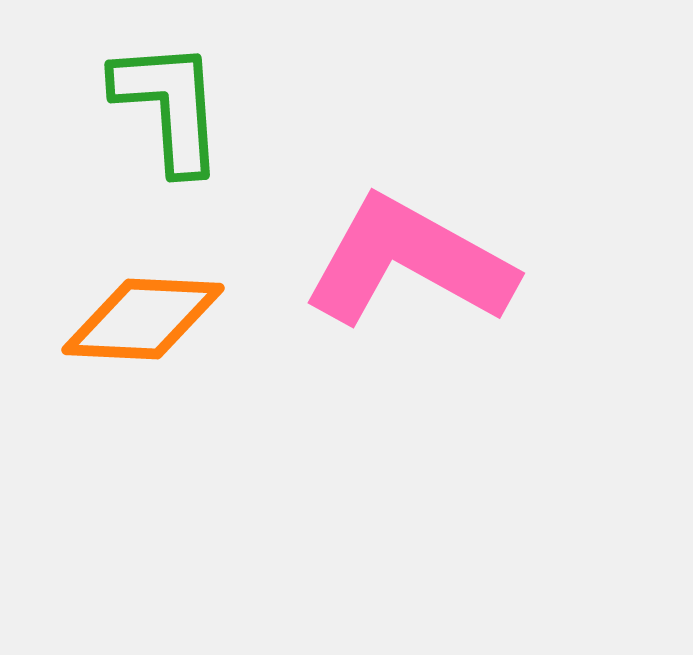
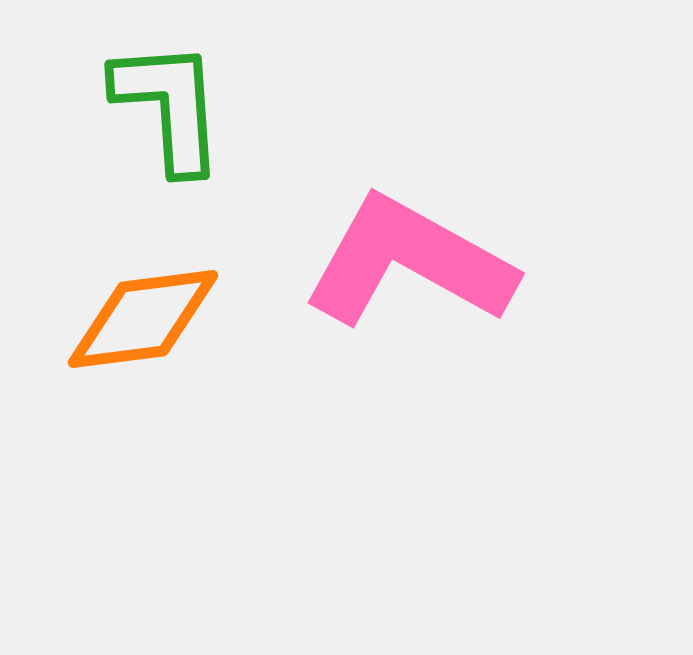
orange diamond: rotated 10 degrees counterclockwise
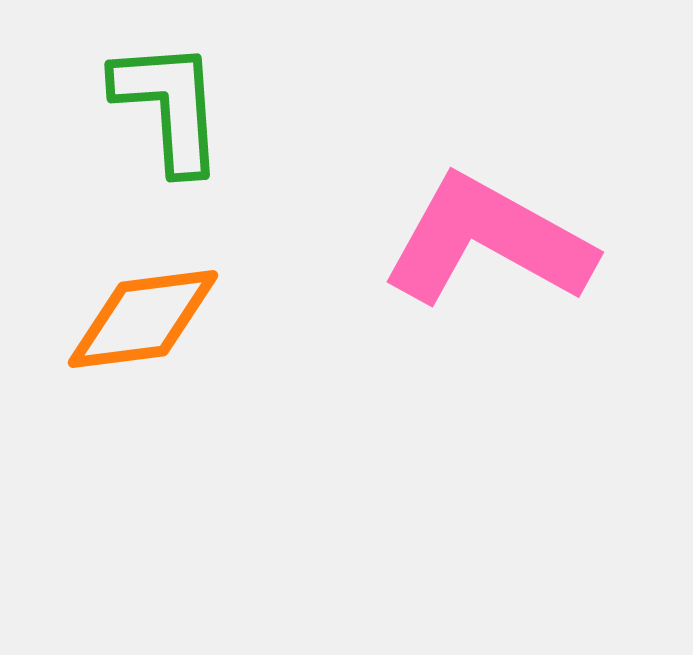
pink L-shape: moved 79 px right, 21 px up
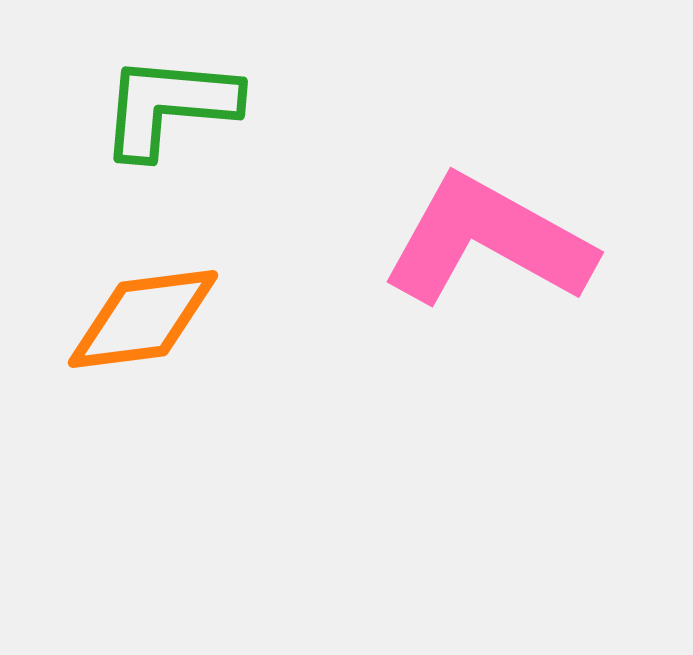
green L-shape: rotated 81 degrees counterclockwise
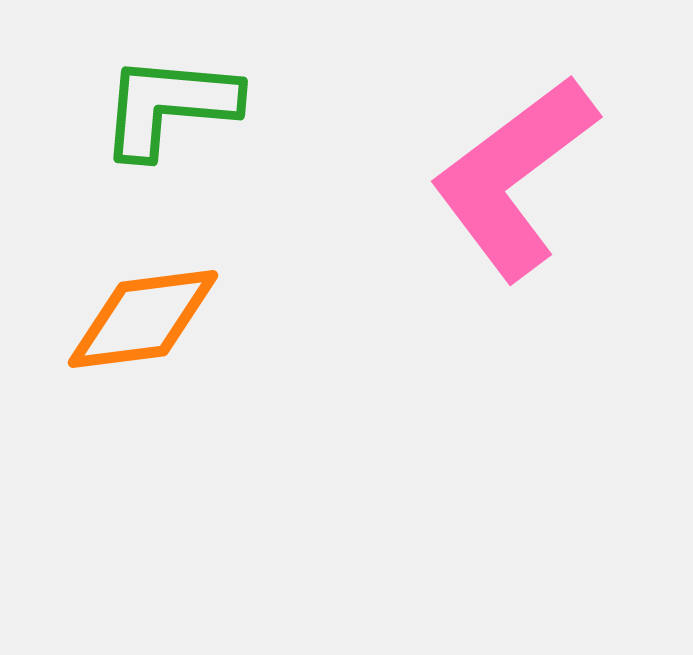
pink L-shape: moved 26 px right, 64 px up; rotated 66 degrees counterclockwise
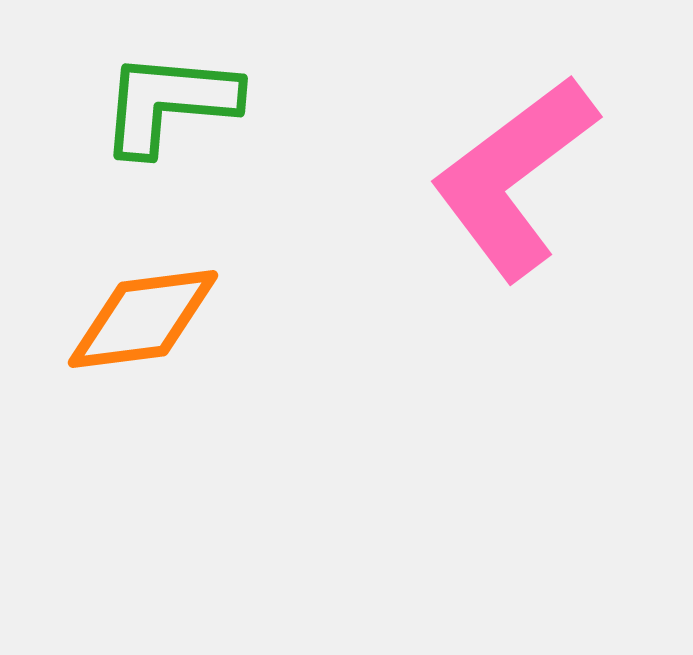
green L-shape: moved 3 px up
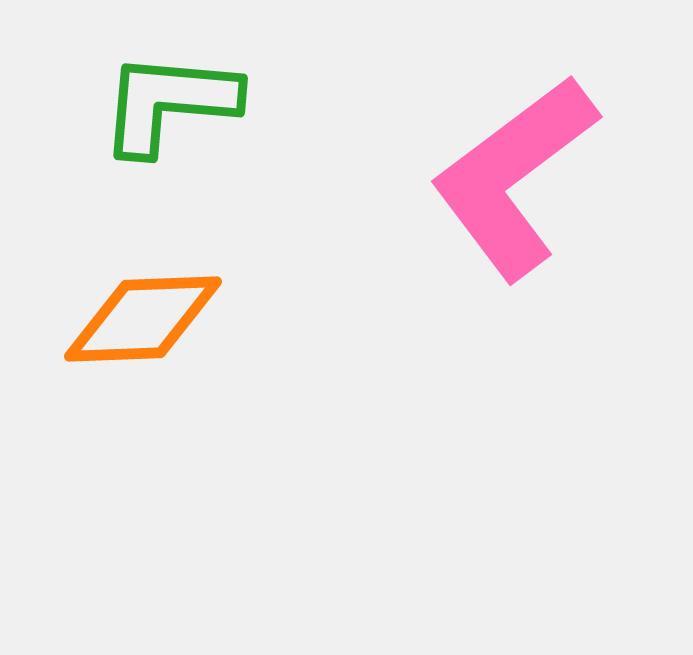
orange diamond: rotated 5 degrees clockwise
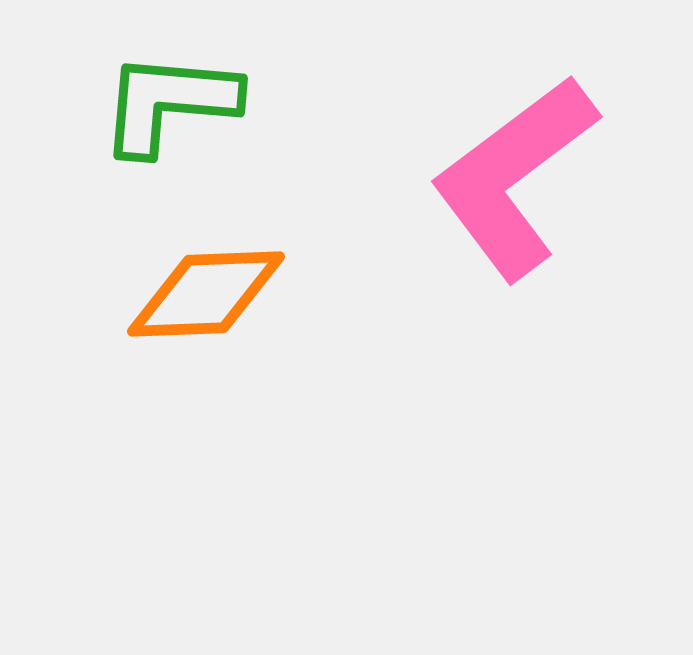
orange diamond: moved 63 px right, 25 px up
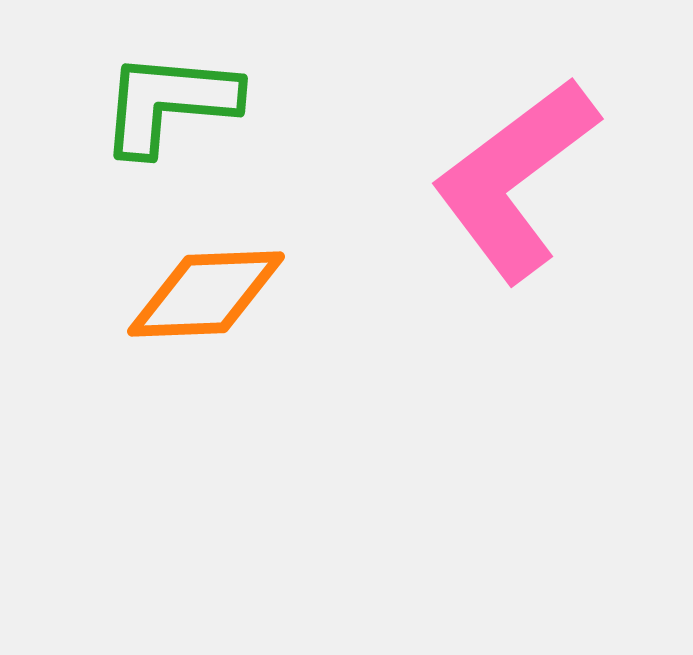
pink L-shape: moved 1 px right, 2 px down
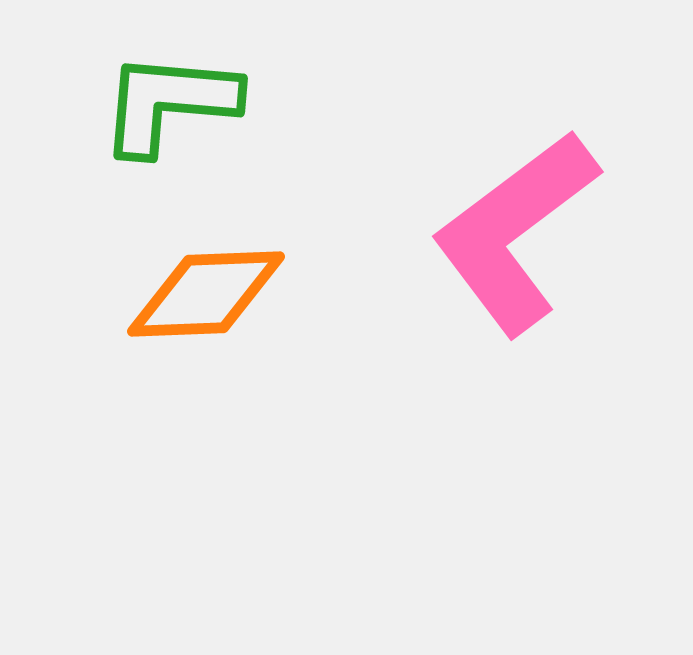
pink L-shape: moved 53 px down
